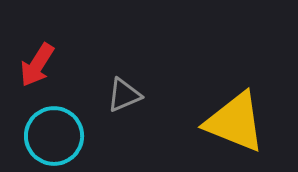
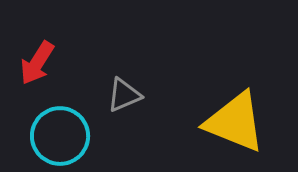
red arrow: moved 2 px up
cyan circle: moved 6 px right
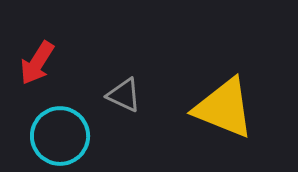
gray triangle: rotated 48 degrees clockwise
yellow triangle: moved 11 px left, 14 px up
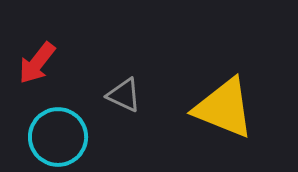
red arrow: rotated 6 degrees clockwise
cyan circle: moved 2 px left, 1 px down
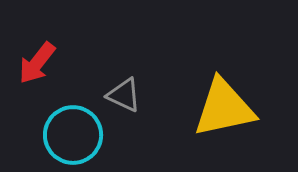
yellow triangle: rotated 34 degrees counterclockwise
cyan circle: moved 15 px right, 2 px up
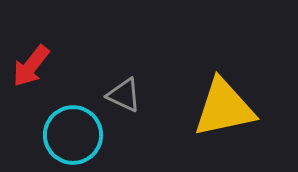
red arrow: moved 6 px left, 3 px down
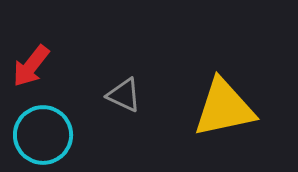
cyan circle: moved 30 px left
